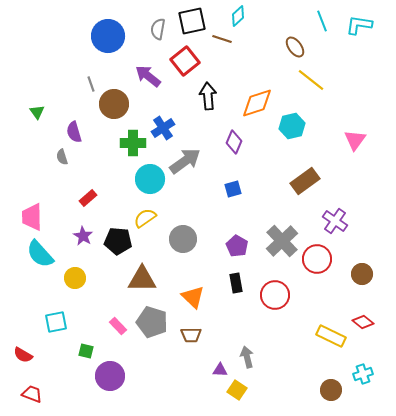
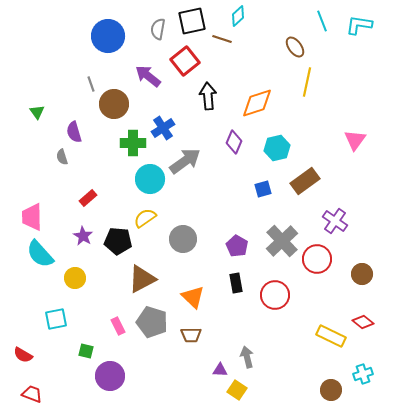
yellow line at (311, 80): moved 4 px left, 2 px down; rotated 64 degrees clockwise
cyan hexagon at (292, 126): moved 15 px left, 22 px down
blue square at (233, 189): moved 30 px right
brown triangle at (142, 279): rotated 28 degrees counterclockwise
cyan square at (56, 322): moved 3 px up
pink rectangle at (118, 326): rotated 18 degrees clockwise
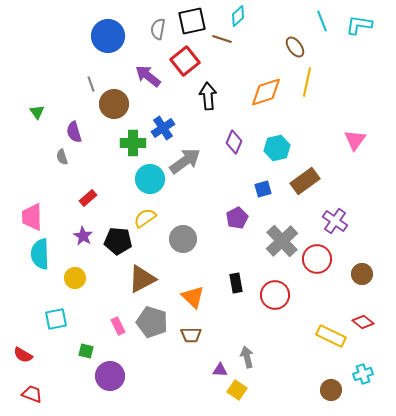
orange diamond at (257, 103): moved 9 px right, 11 px up
purple pentagon at (237, 246): moved 28 px up; rotated 15 degrees clockwise
cyan semicircle at (40, 254): rotated 40 degrees clockwise
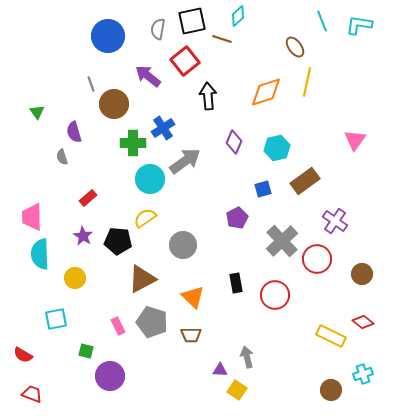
gray circle at (183, 239): moved 6 px down
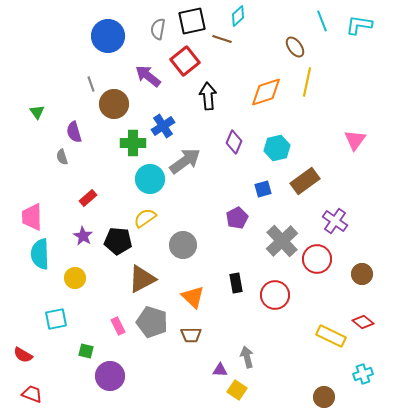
blue cross at (163, 128): moved 2 px up
brown circle at (331, 390): moved 7 px left, 7 px down
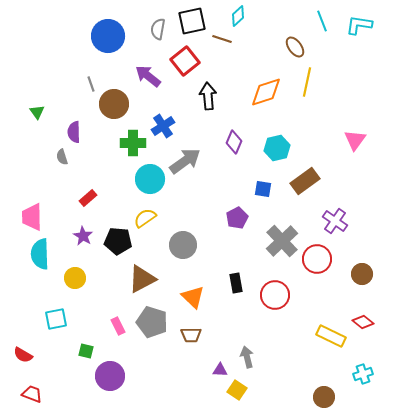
purple semicircle at (74, 132): rotated 15 degrees clockwise
blue square at (263, 189): rotated 24 degrees clockwise
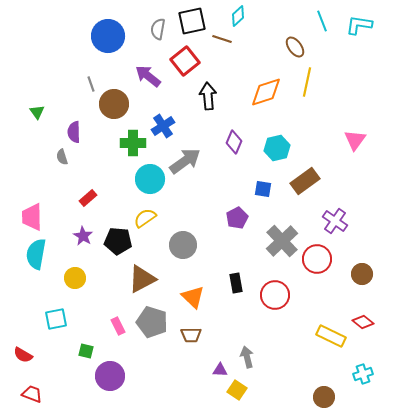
cyan semicircle at (40, 254): moved 4 px left; rotated 12 degrees clockwise
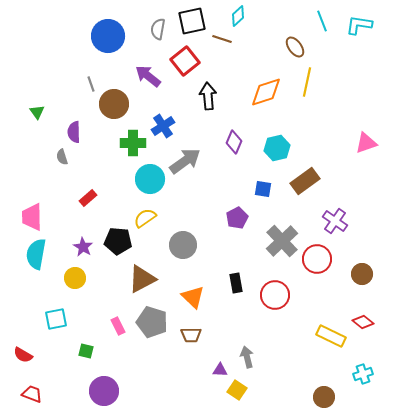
pink triangle at (355, 140): moved 11 px right, 3 px down; rotated 35 degrees clockwise
purple star at (83, 236): moved 11 px down
purple circle at (110, 376): moved 6 px left, 15 px down
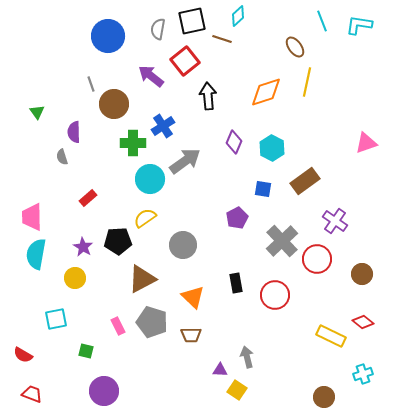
purple arrow at (148, 76): moved 3 px right
cyan hexagon at (277, 148): moved 5 px left; rotated 20 degrees counterclockwise
black pentagon at (118, 241): rotated 8 degrees counterclockwise
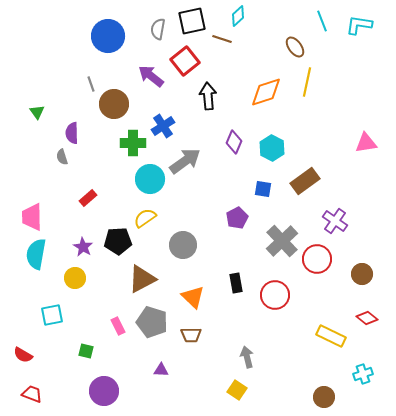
purple semicircle at (74, 132): moved 2 px left, 1 px down
pink triangle at (366, 143): rotated 10 degrees clockwise
cyan square at (56, 319): moved 4 px left, 4 px up
red diamond at (363, 322): moved 4 px right, 4 px up
purple triangle at (220, 370): moved 59 px left
